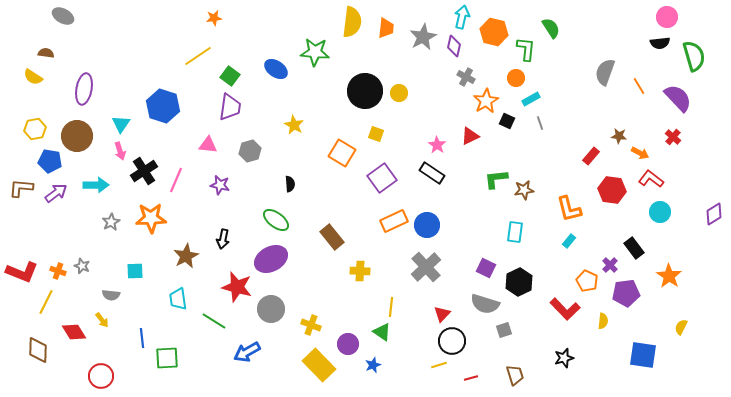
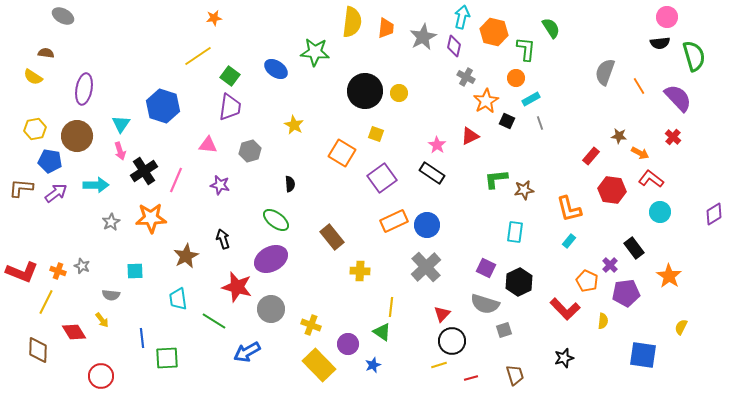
black arrow at (223, 239): rotated 150 degrees clockwise
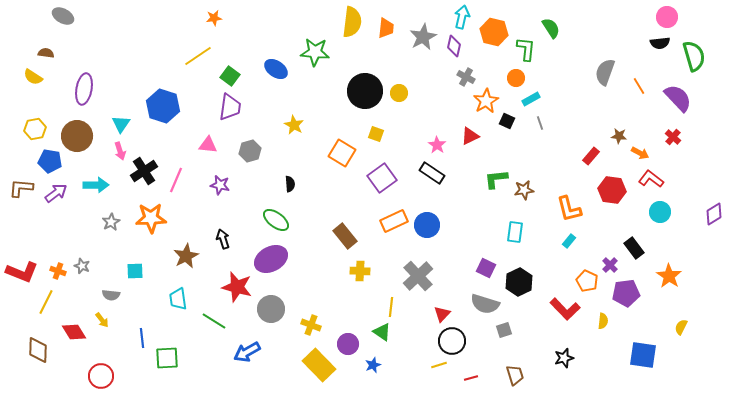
brown rectangle at (332, 237): moved 13 px right, 1 px up
gray cross at (426, 267): moved 8 px left, 9 px down
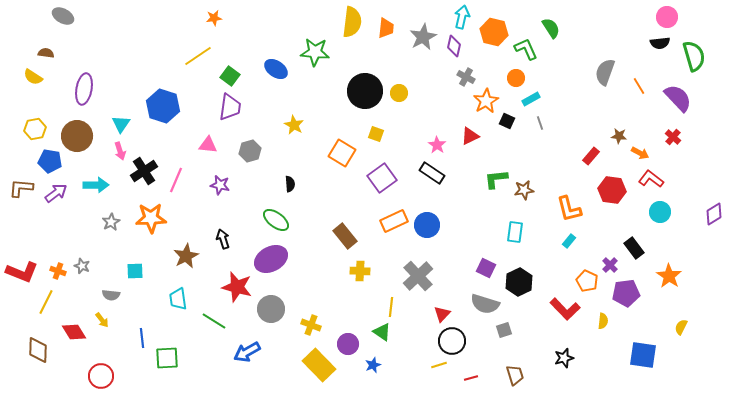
green L-shape at (526, 49): rotated 30 degrees counterclockwise
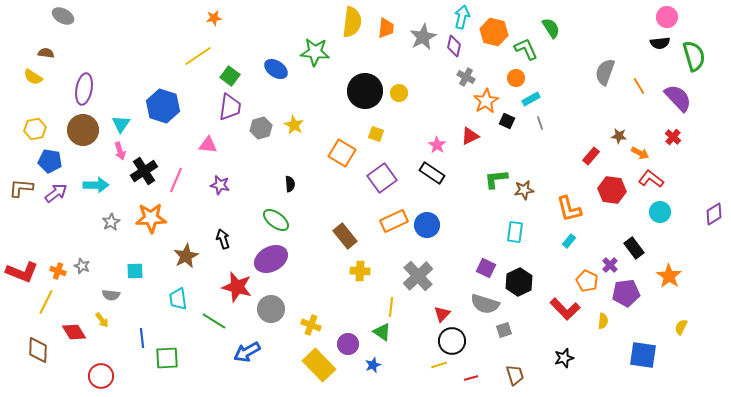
brown circle at (77, 136): moved 6 px right, 6 px up
gray hexagon at (250, 151): moved 11 px right, 23 px up
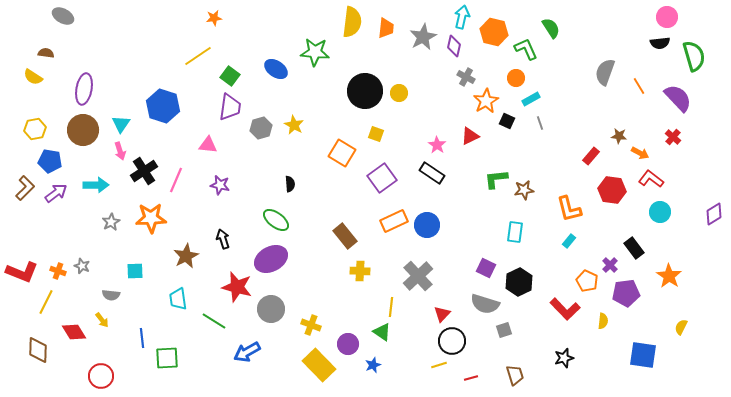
brown L-shape at (21, 188): moved 4 px right; rotated 130 degrees clockwise
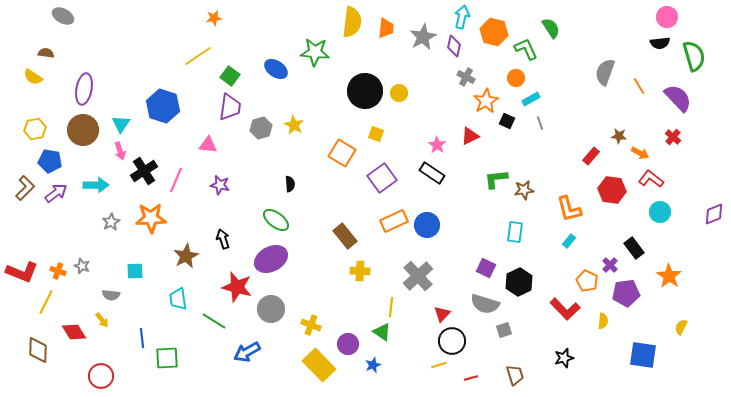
purple diamond at (714, 214): rotated 10 degrees clockwise
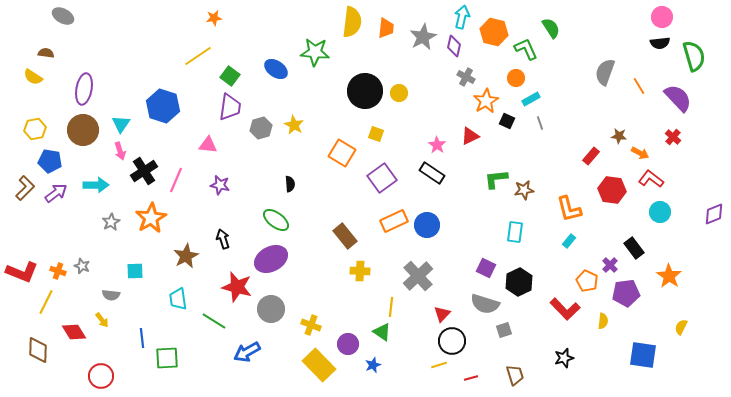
pink circle at (667, 17): moved 5 px left
orange star at (151, 218): rotated 28 degrees counterclockwise
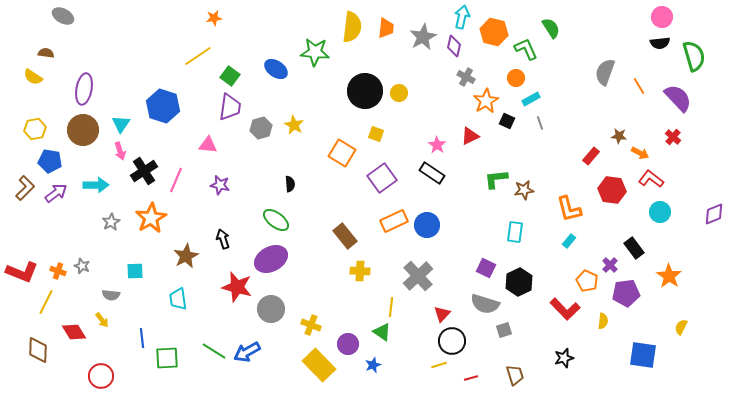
yellow semicircle at (352, 22): moved 5 px down
green line at (214, 321): moved 30 px down
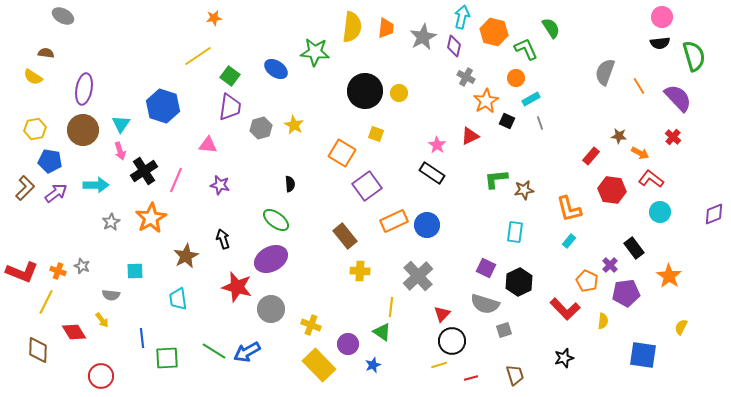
purple square at (382, 178): moved 15 px left, 8 px down
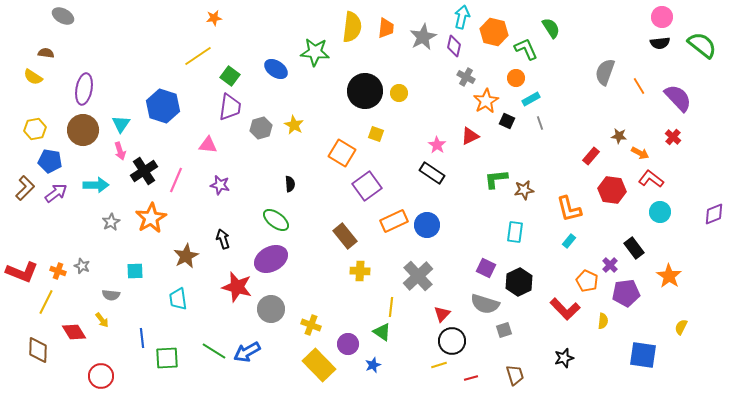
green semicircle at (694, 56): moved 8 px right, 11 px up; rotated 36 degrees counterclockwise
